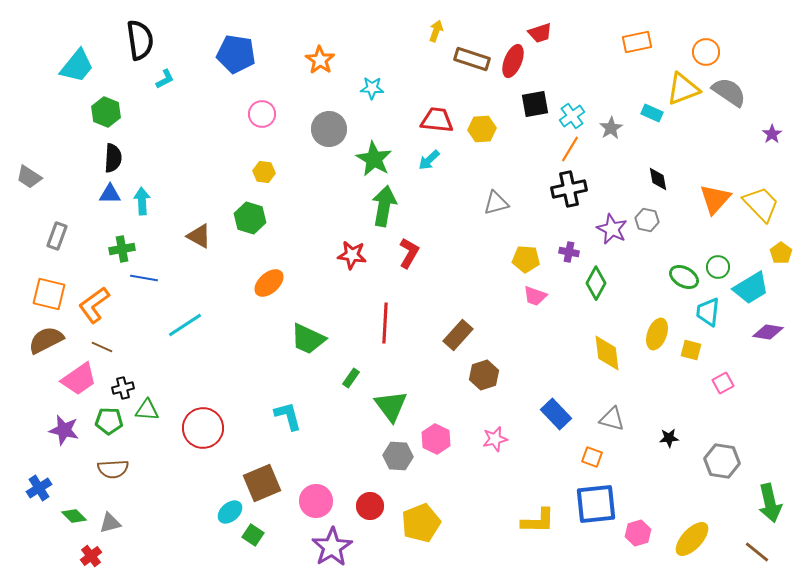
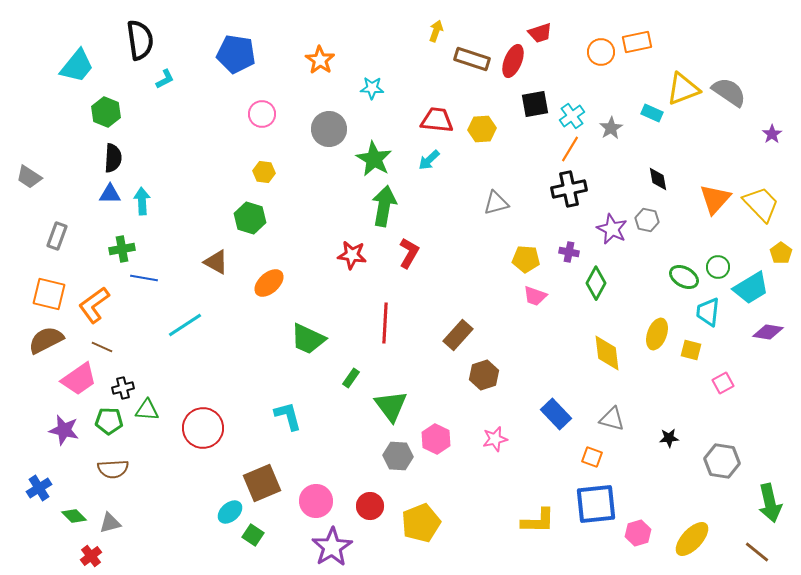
orange circle at (706, 52): moved 105 px left
brown triangle at (199, 236): moved 17 px right, 26 px down
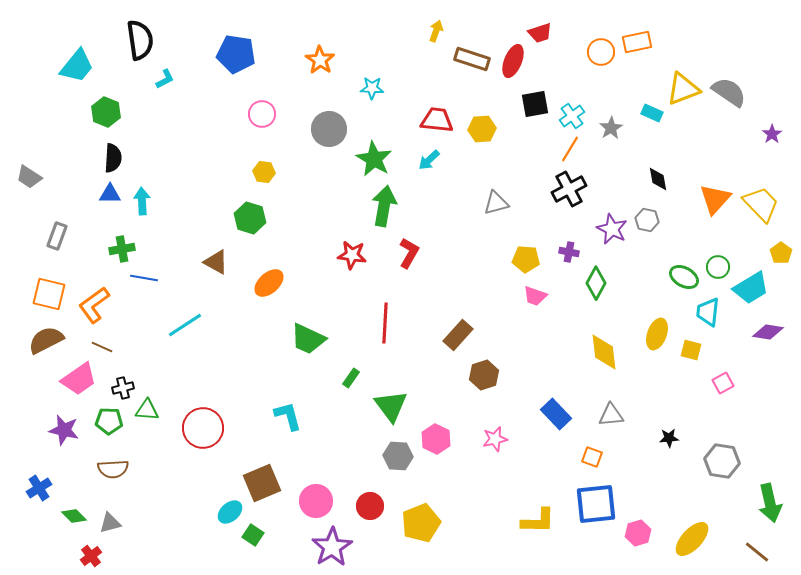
black cross at (569, 189): rotated 16 degrees counterclockwise
yellow diamond at (607, 353): moved 3 px left, 1 px up
gray triangle at (612, 419): moved 1 px left, 4 px up; rotated 20 degrees counterclockwise
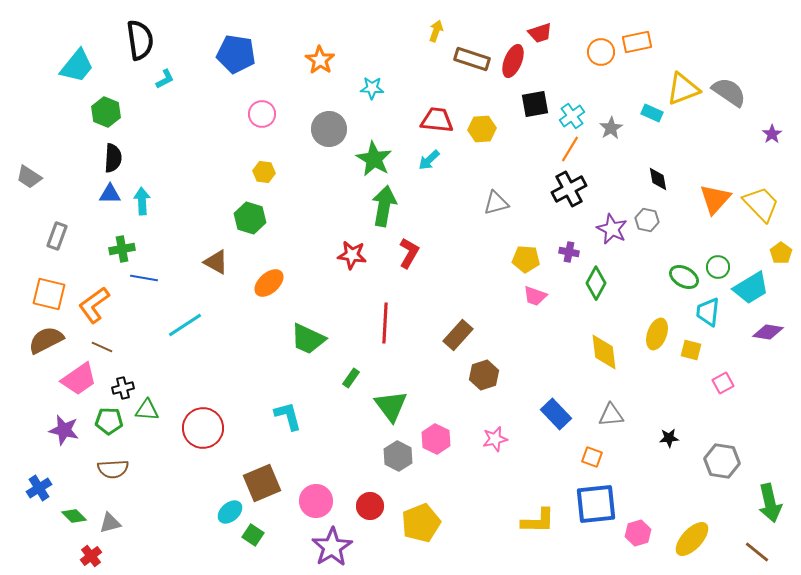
gray hexagon at (398, 456): rotated 24 degrees clockwise
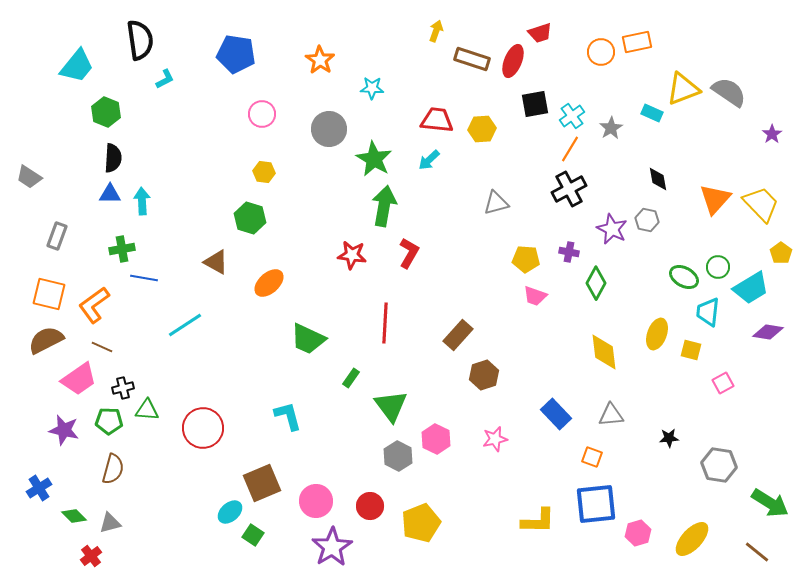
gray hexagon at (722, 461): moved 3 px left, 4 px down
brown semicircle at (113, 469): rotated 72 degrees counterclockwise
green arrow at (770, 503): rotated 45 degrees counterclockwise
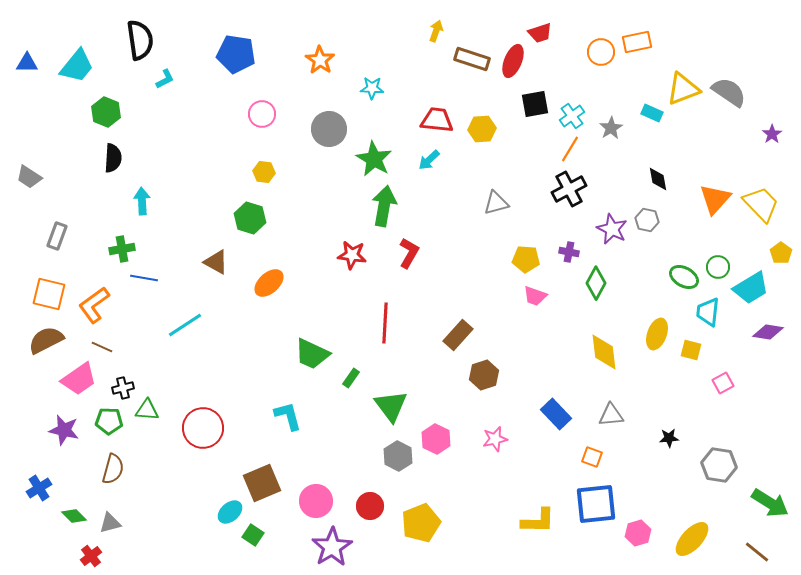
blue triangle at (110, 194): moved 83 px left, 131 px up
green trapezoid at (308, 339): moved 4 px right, 15 px down
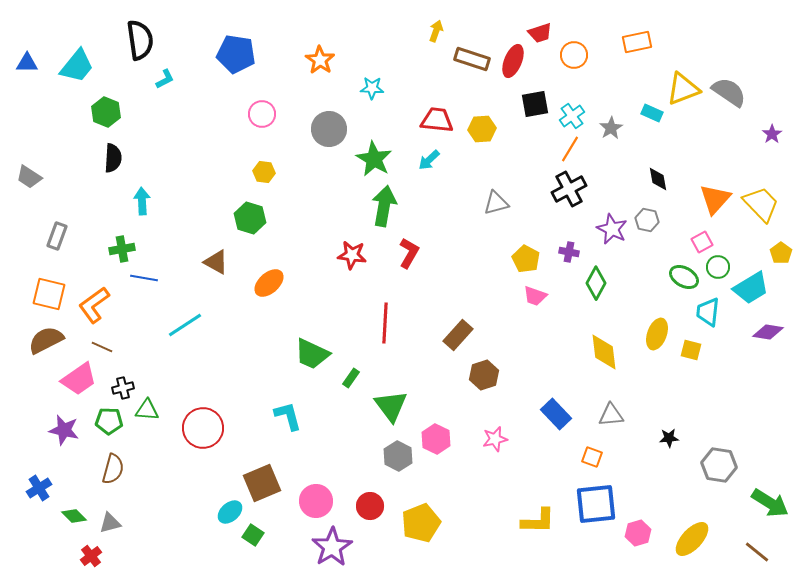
orange circle at (601, 52): moved 27 px left, 3 px down
yellow pentagon at (526, 259): rotated 24 degrees clockwise
pink square at (723, 383): moved 21 px left, 141 px up
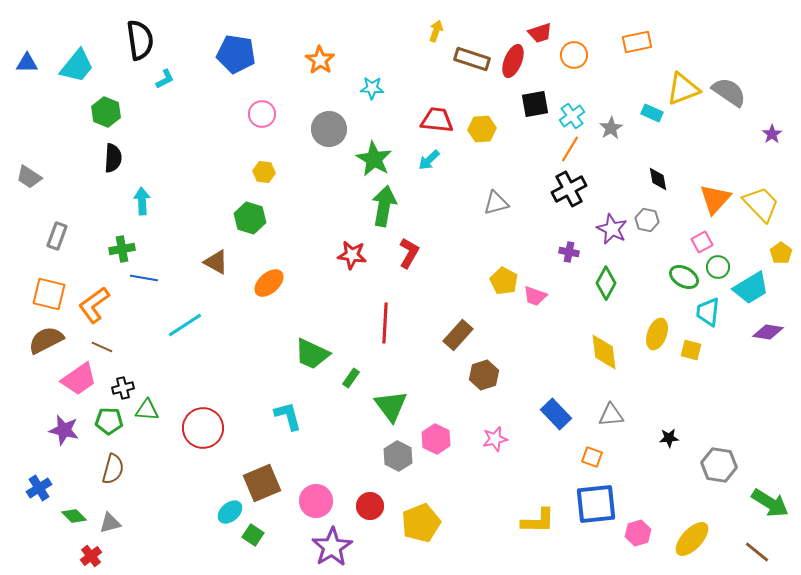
yellow pentagon at (526, 259): moved 22 px left, 22 px down
green diamond at (596, 283): moved 10 px right
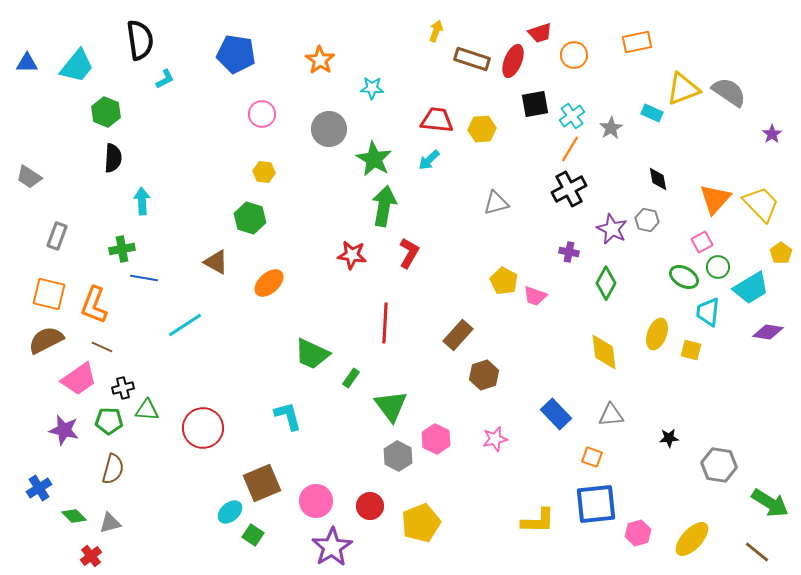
orange L-shape at (94, 305): rotated 33 degrees counterclockwise
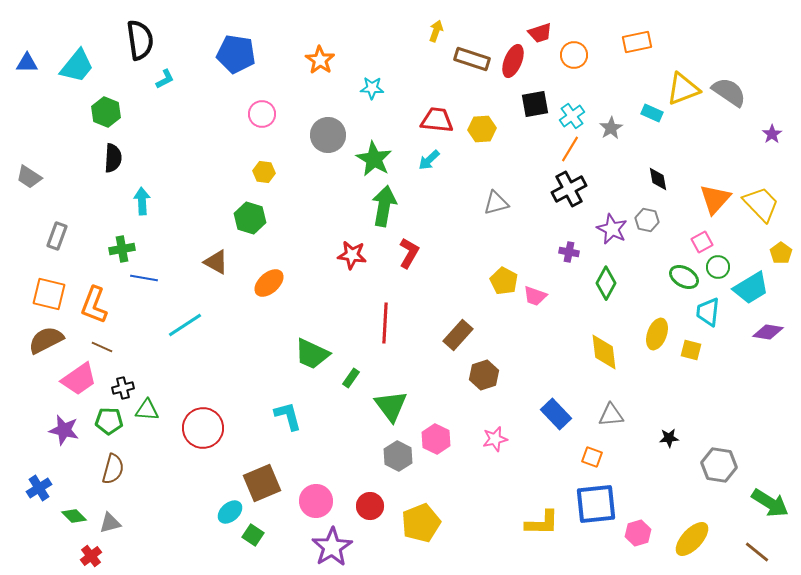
gray circle at (329, 129): moved 1 px left, 6 px down
yellow L-shape at (538, 521): moved 4 px right, 2 px down
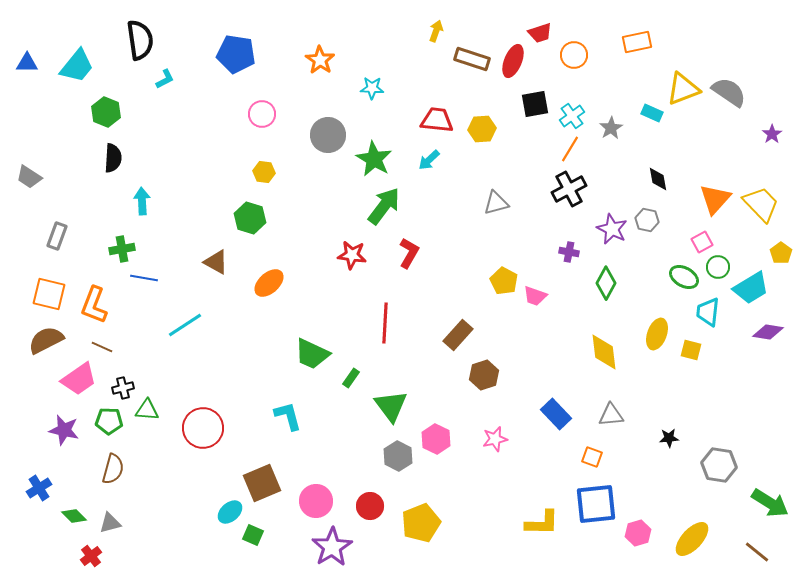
green arrow at (384, 206): rotated 27 degrees clockwise
green square at (253, 535): rotated 10 degrees counterclockwise
